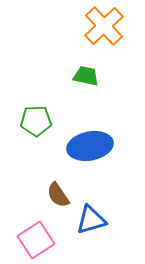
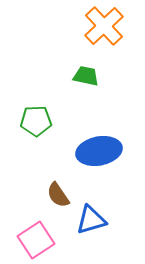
blue ellipse: moved 9 px right, 5 px down
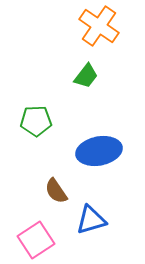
orange cross: moved 5 px left; rotated 12 degrees counterclockwise
green trapezoid: rotated 116 degrees clockwise
brown semicircle: moved 2 px left, 4 px up
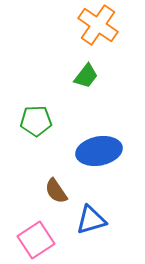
orange cross: moved 1 px left, 1 px up
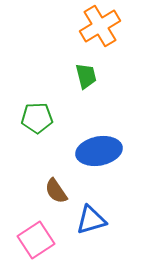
orange cross: moved 2 px right, 1 px down; rotated 24 degrees clockwise
green trapezoid: rotated 52 degrees counterclockwise
green pentagon: moved 1 px right, 3 px up
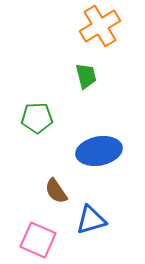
pink square: moved 2 px right; rotated 33 degrees counterclockwise
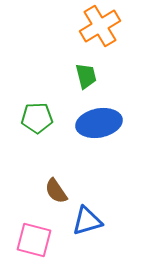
blue ellipse: moved 28 px up
blue triangle: moved 4 px left, 1 px down
pink square: moved 4 px left; rotated 9 degrees counterclockwise
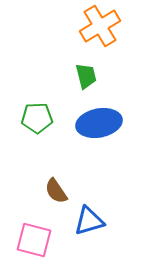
blue triangle: moved 2 px right
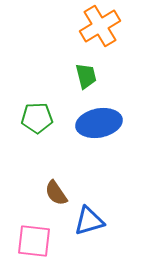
brown semicircle: moved 2 px down
pink square: moved 1 px down; rotated 9 degrees counterclockwise
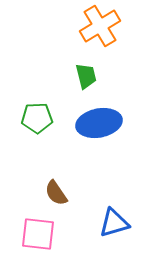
blue triangle: moved 25 px right, 2 px down
pink square: moved 4 px right, 7 px up
